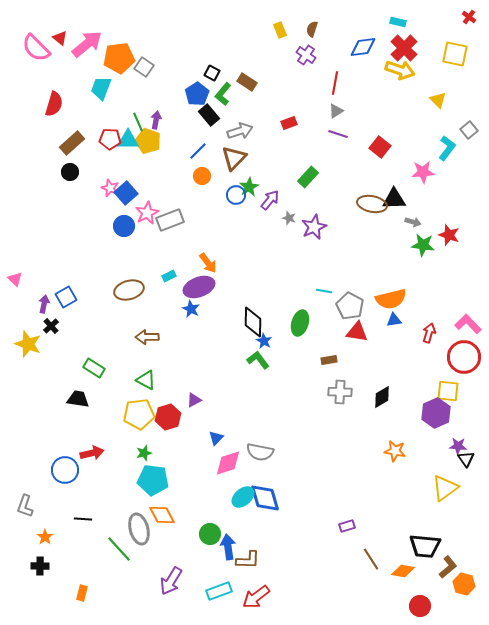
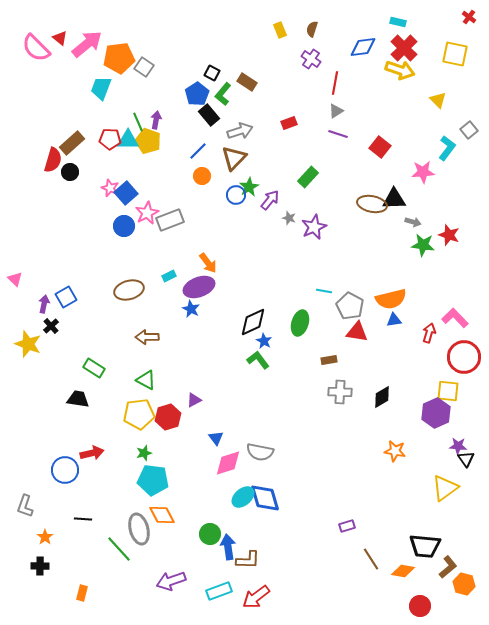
purple cross at (306, 55): moved 5 px right, 4 px down
red semicircle at (54, 104): moved 1 px left, 56 px down
black diamond at (253, 322): rotated 64 degrees clockwise
pink L-shape at (468, 324): moved 13 px left, 6 px up
blue triangle at (216, 438): rotated 21 degrees counterclockwise
purple arrow at (171, 581): rotated 40 degrees clockwise
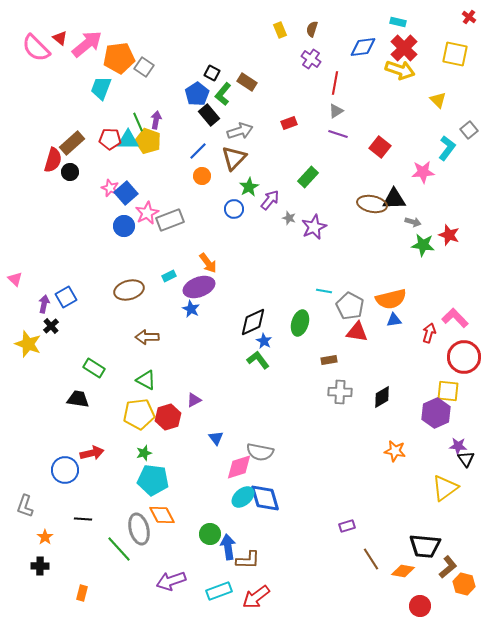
blue circle at (236, 195): moved 2 px left, 14 px down
pink diamond at (228, 463): moved 11 px right, 4 px down
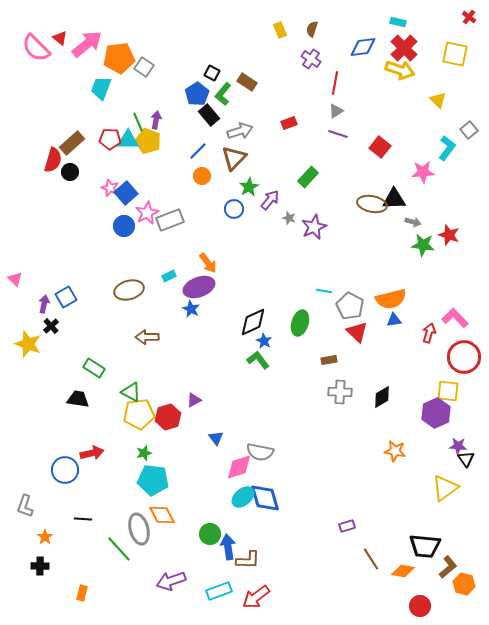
red triangle at (357, 332): rotated 35 degrees clockwise
green triangle at (146, 380): moved 15 px left, 12 px down
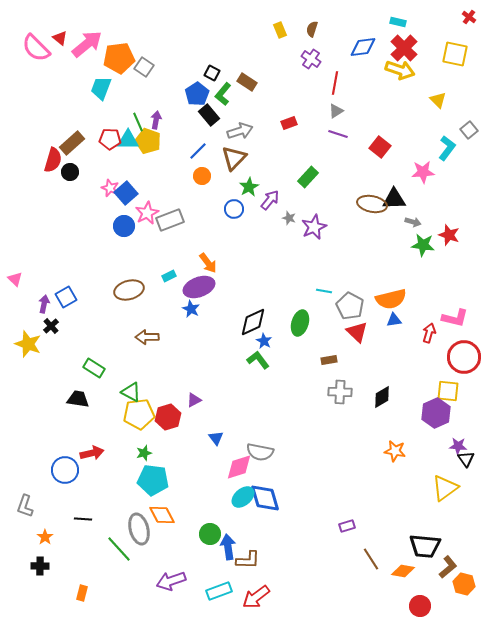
pink L-shape at (455, 318): rotated 148 degrees clockwise
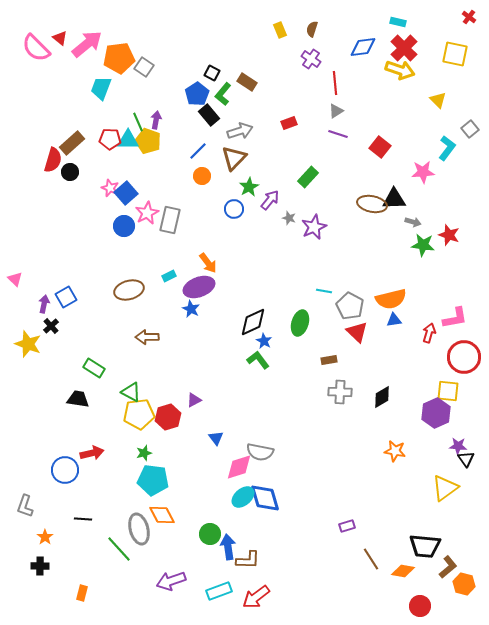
red line at (335, 83): rotated 15 degrees counterclockwise
gray square at (469, 130): moved 1 px right, 1 px up
gray rectangle at (170, 220): rotated 56 degrees counterclockwise
pink L-shape at (455, 318): rotated 24 degrees counterclockwise
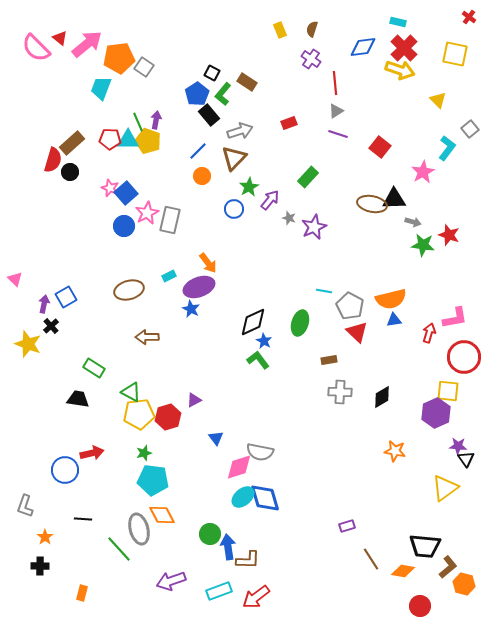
pink star at (423, 172): rotated 25 degrees counterclockwise
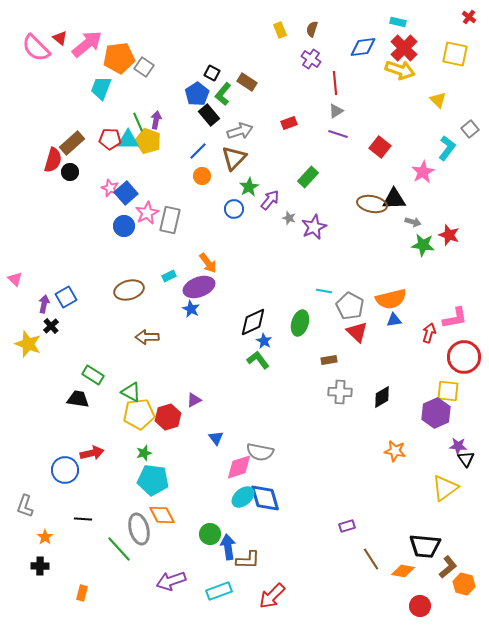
green rectangle at (94, 368): moved 1 px left, 7 px down
red arrow at (256, 597): moved 16 px right, 1 px up; rotated 8 degrees counterclockwise
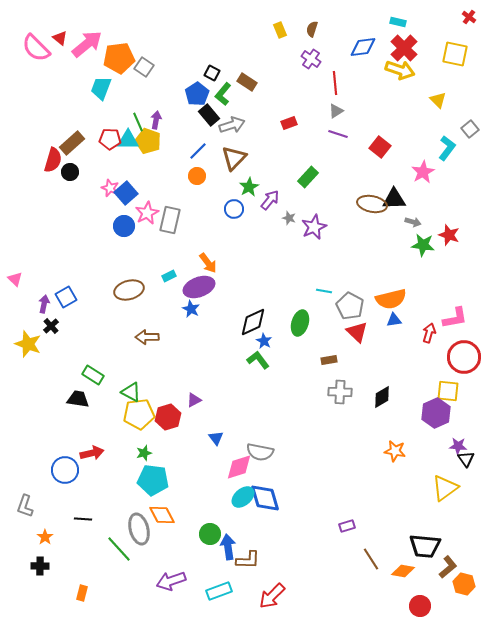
gray arrow at (240, 131): moved 8 px left, 6 px up
orange circle at (202, 176): moved 5 px left
